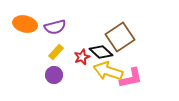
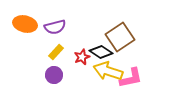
black diamond: rotated 10 degrees counterclockwise
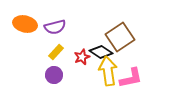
yellow arrow: rotated 64 degrees clockwise
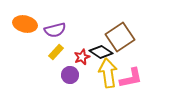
purple semicircle: moved 3 px down
yellow arrow: moved 2 px down
purple circle: moved 16 px right
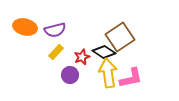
orange ellipse: moved 3 px down
black diamond: moved 3 px right
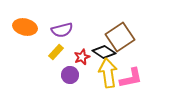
purple semicircle: moved 7 px right
